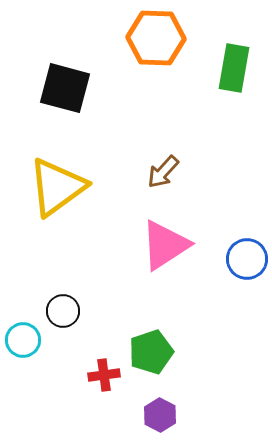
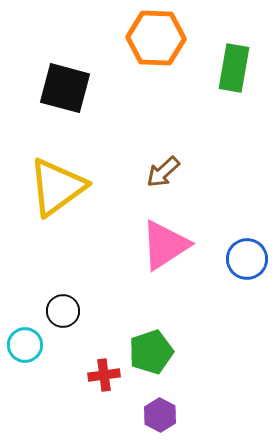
brown arrow: rotated 6 degrees clockwise
cyan circle: moved 2 px right, 5 px down
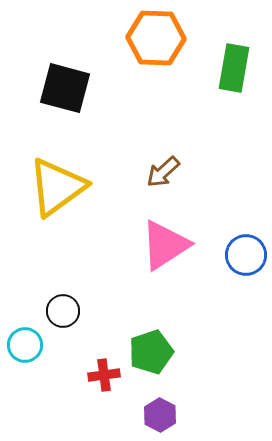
blue circle: moved 1 px left, 4 px up
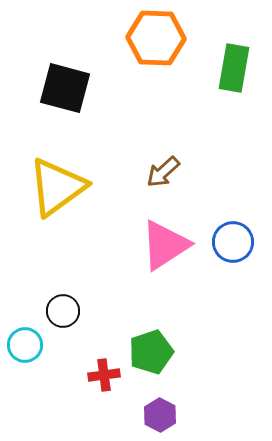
blue circle: moved 13 px left, 13 px up
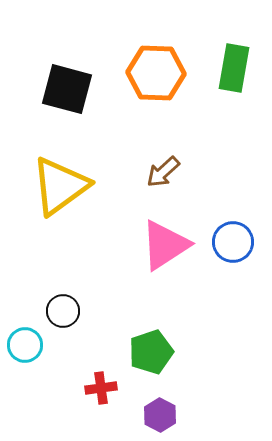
orange hexagon: moved 35 px down
black square: moved 2 px right, 1 px down
yellow triangle: moved 3 px right, 1 px up
red cross: moved 3 px left, 13 px down
